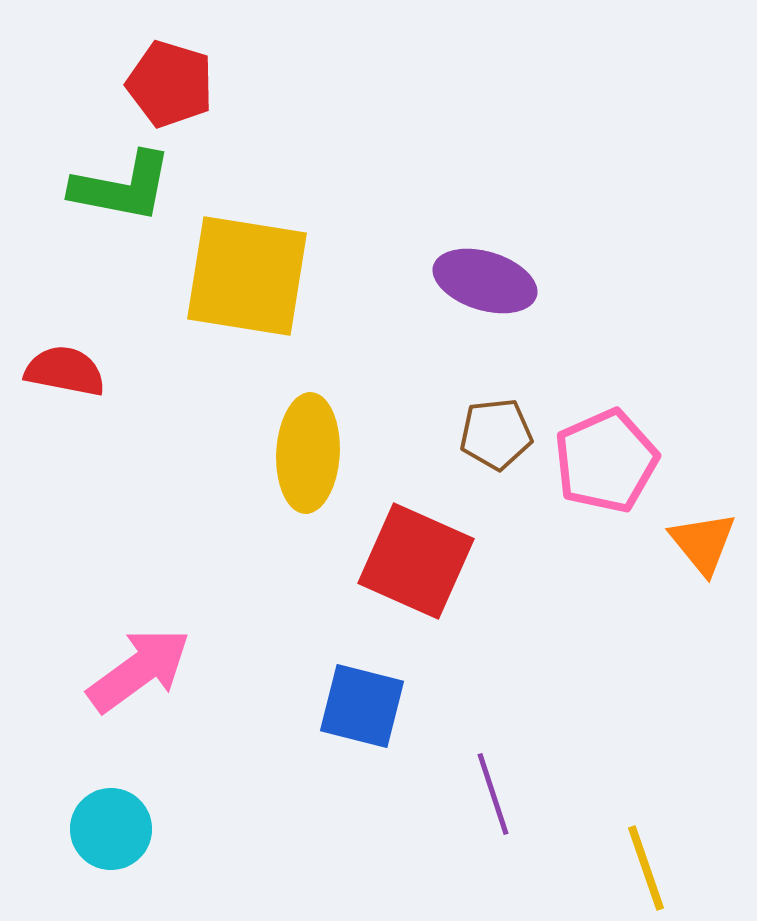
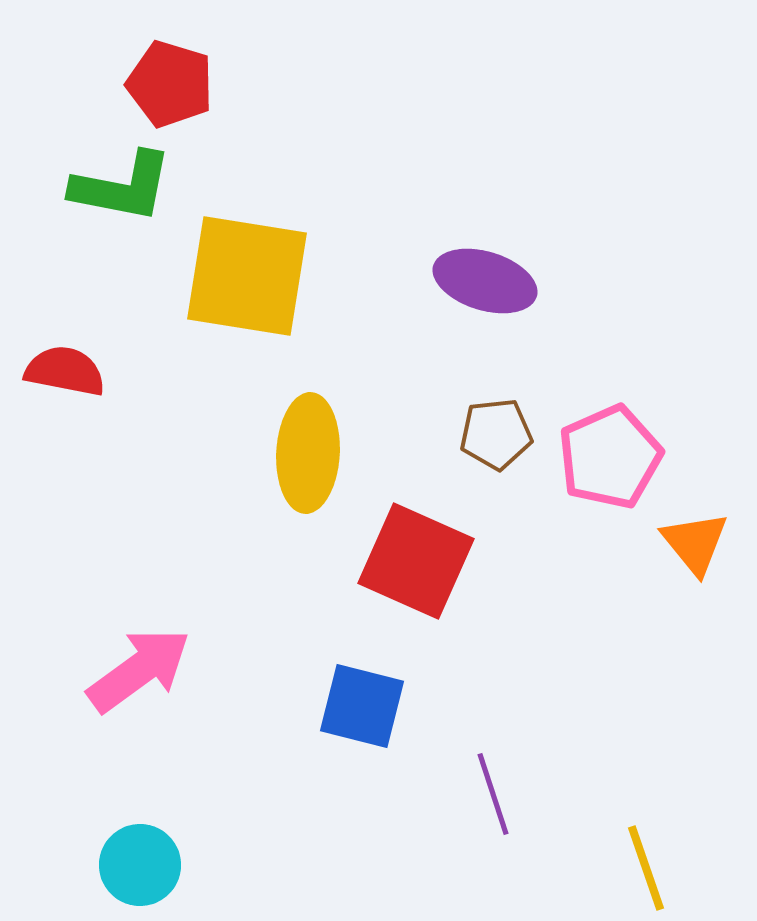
pink pentagon: moved 4 px right, 4 px up
orange triangle: moved 8 px left
cyan circle: moved 29 px right, 36 px down
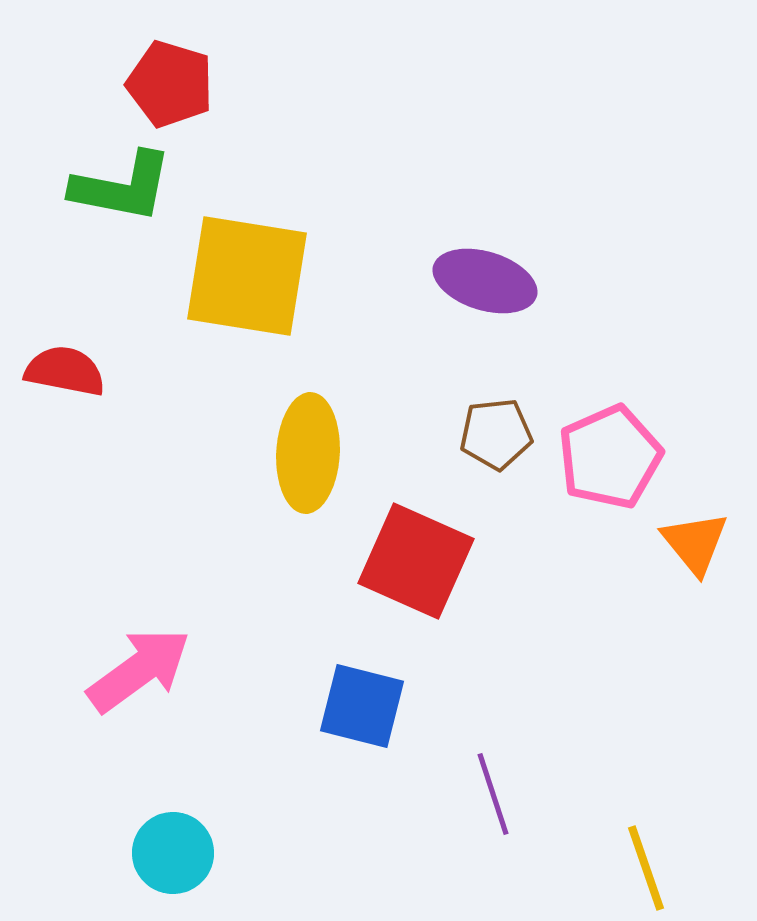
cyan circle: moved 33 px right, 12 px up
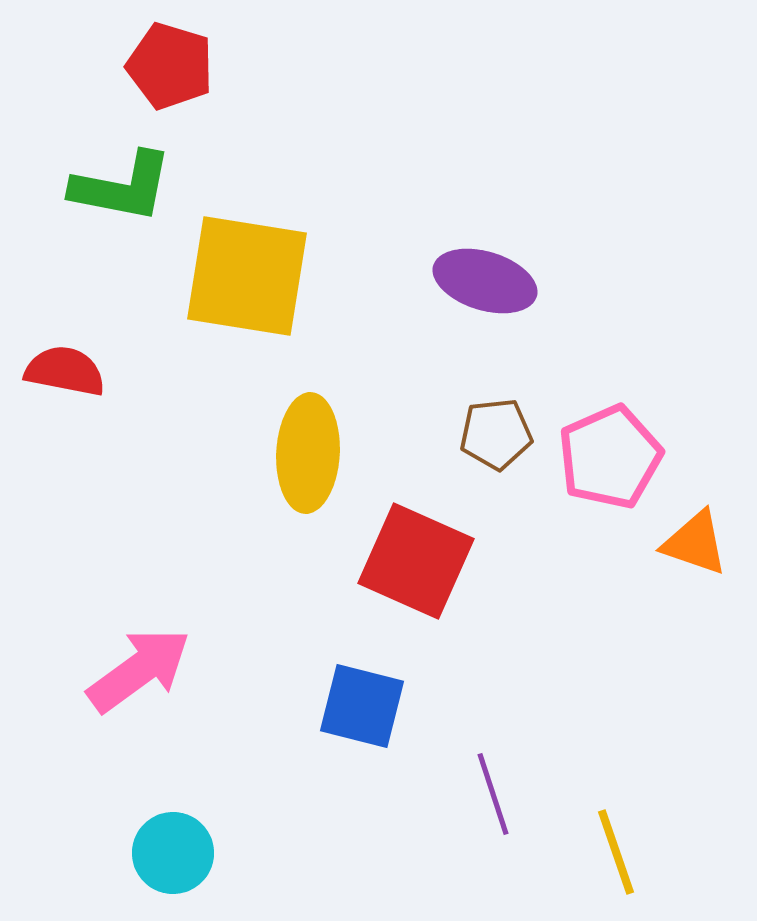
red pentagon: moved 18 px up
orange triangle: rotated 32 degrees counterclockwise
yellow line: moved 30 px left, 16 px up
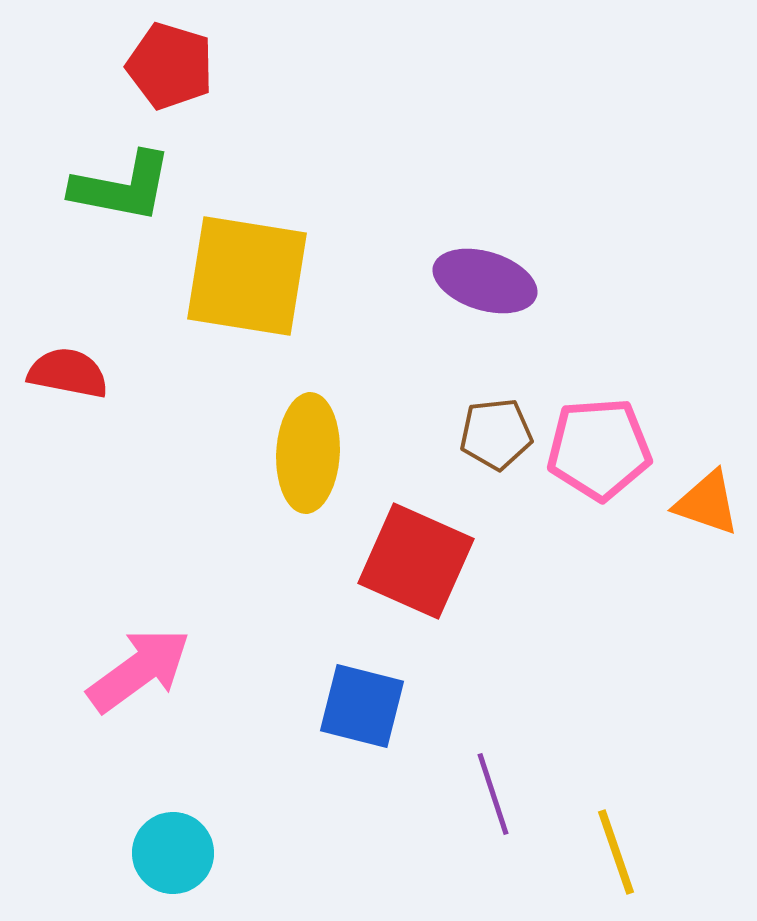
red semicircle: moved 3 px right, 2 px down
pink pentagon: moved 11 px left, 8 px up; rotated 20 degrees clockwise
orange triangle: moved 12 px right, 40 px up
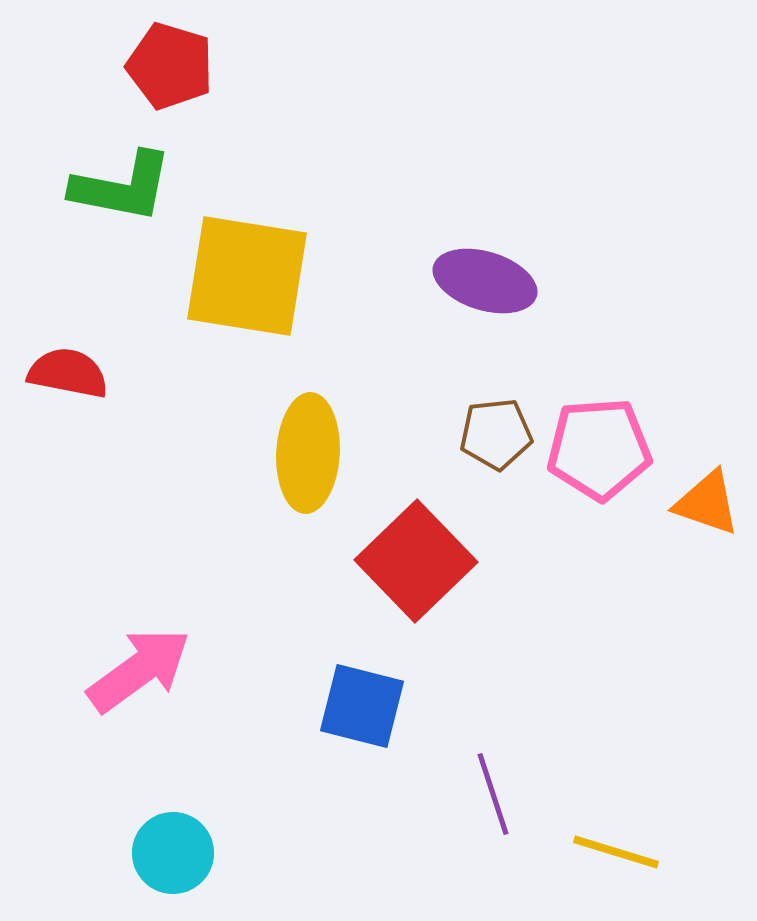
red square: rotated 22 degrees clockwise
yellow line: rotated 54 degrees counterclockwise
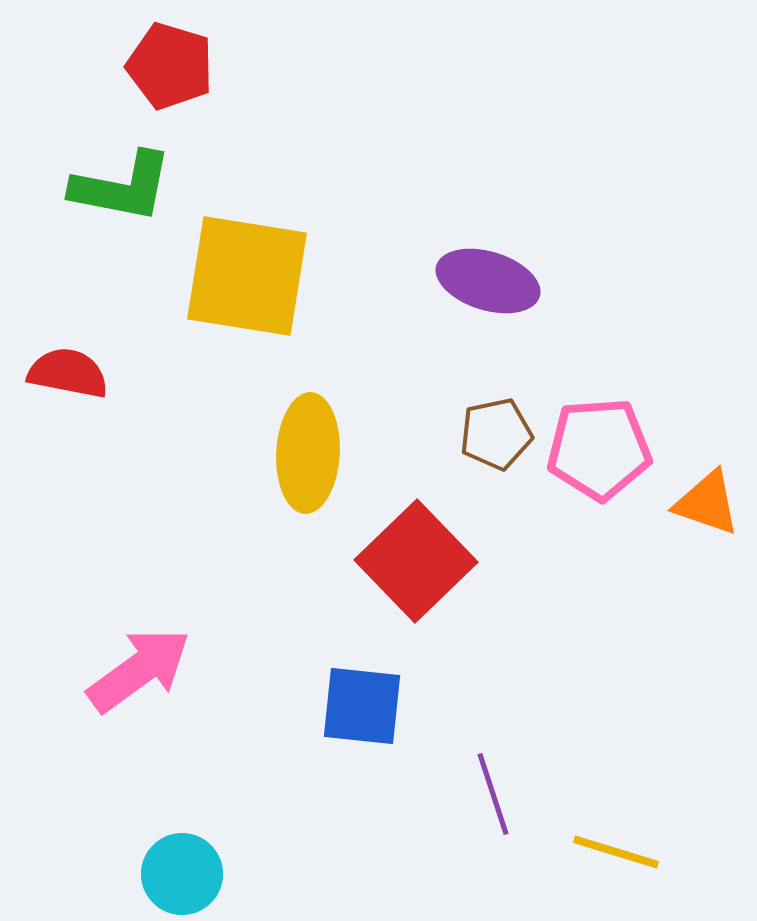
purple ellipse: moved 3 px right
brown pentagon: rotated 6 degrees counterclockwise
blue square: rotated 8 degrees counterclockwise
cyan circle: moved 9 px right, 21 px down
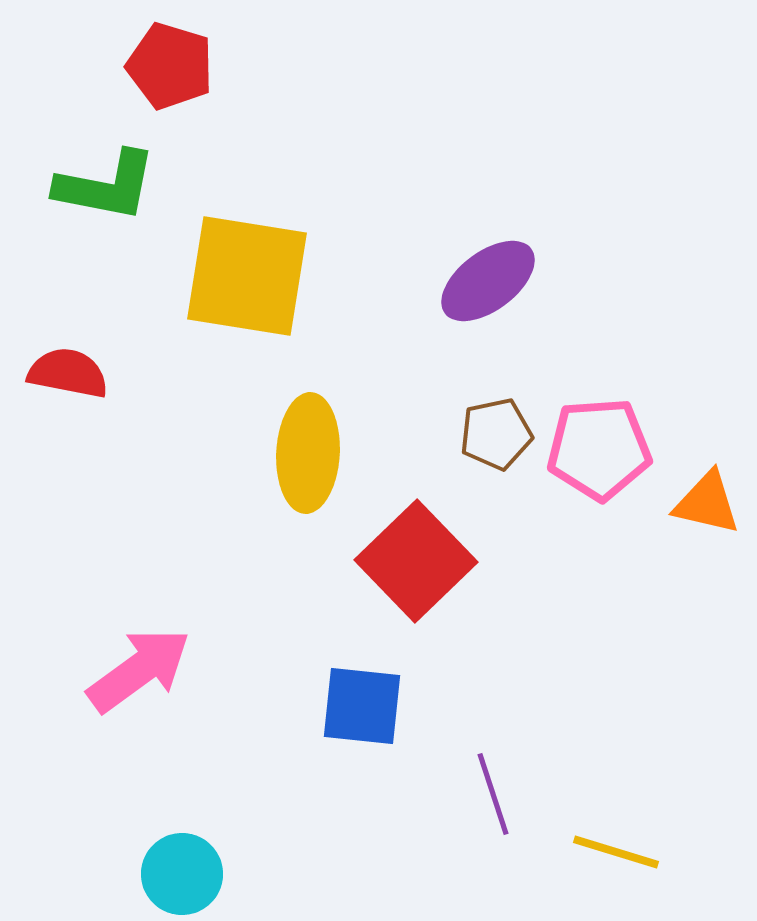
green L-shape: moved 16 px left, 1 px up
purple ellipse: rotated 54 degrees counterclockwise
orange triangle: rotated 6 degrees counterclockwise
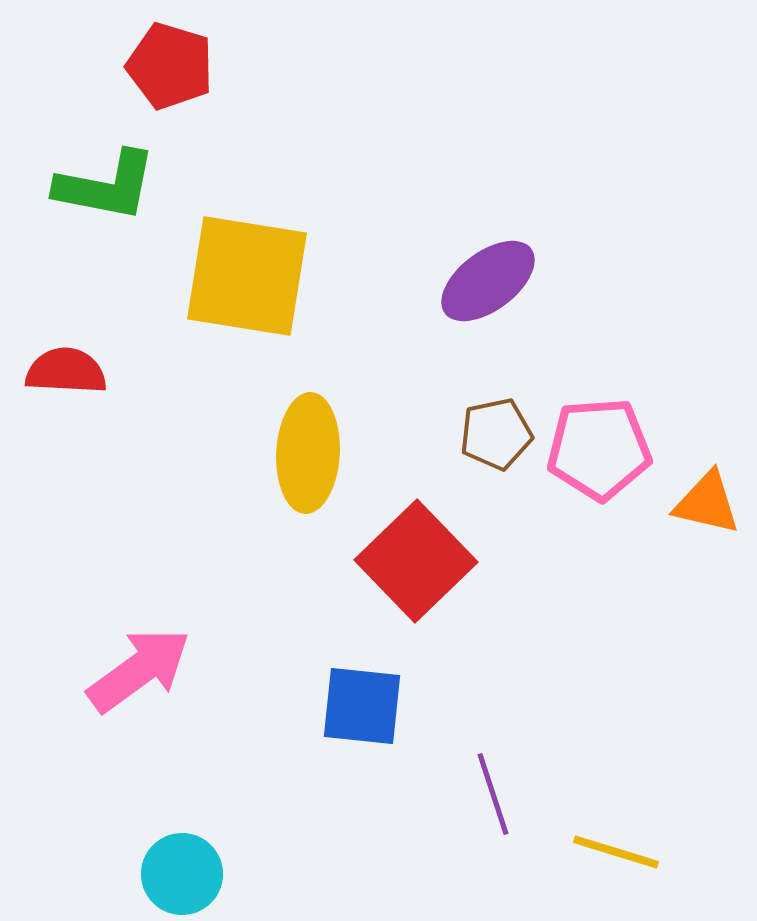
red semicircle: moved 2 px left, 2 px up; rotated 8 degrees counterclockwise
